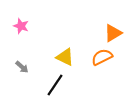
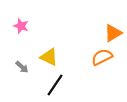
yellow triangle: moved 16 px left
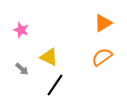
pink star: moved 4 px down
orange triangle: moved 10 px left, 10 px up
orange semicircle: rotated 10 degrees counterclockwise
gray arrow: moved 2 px down
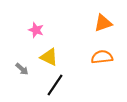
orange triangle: rotated 12 degrees clockwise
pink star: moved 15 px right
orange semicircle: rotated 30 degrees clockwise
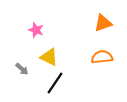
black line: moved 2 px up
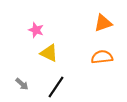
yellow triangle: moved 4 px up
gray arrow: moved 15 px down
black line: moved 1 px right, 4 px down
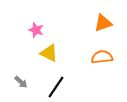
gray arrow: moved 1 px left, 2 px up
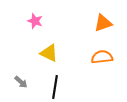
pink star: moved 1 px left, 9 px up
black line: moved 1 px left; rotated 25 degrees counterclockwise
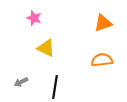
pink star: moved 1 px left, 3 px up
yellow triangle: moved 3 px left, 5 px up
orange semicircle: moved 3 px down
gray arrow: rotated 112 degrees clockwise
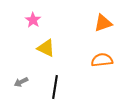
pink star: moved 1 px left, 2 px down; rotated 14 degrees clockwise
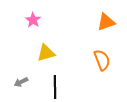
orange triangle: moved 3 px right, 1 px up
yellow triangle: moved 5 px down; rotated 42 degrees counterclockwise
orange semicircle: rotated 75 degrees clockwise
black line: rotated 10 degrees counterclockwise
